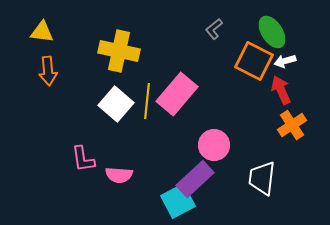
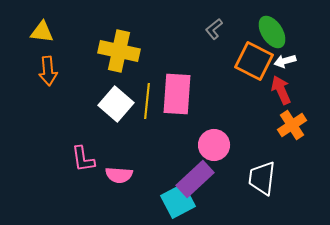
pink rectangle: rotated 36 degrees counterclockwise
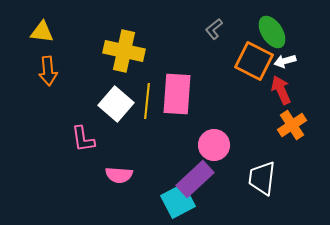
yellow cross: moved 5 px right
pink L-shape: moved 20 px up
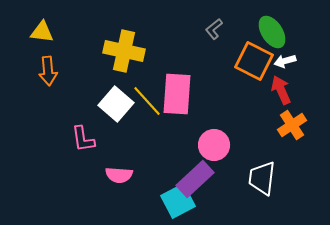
yellow line: rotated 48 degrees counterclockwise
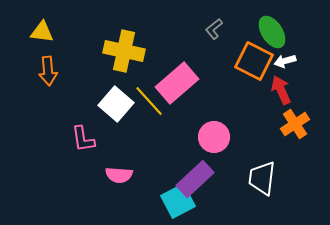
pink rectangle: moved 11 px up; rotated 45 degrees clockwise
yellow line: moved 2 px right
orange cross: moved 3 px right, 1 px up
pink circle: moved 8 px up
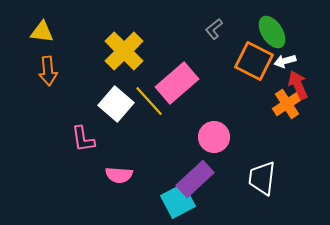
yellow cross: rotated 33 degrees clockwise
red arrow: moved 17 px right, 5 px up
orange cross: moved 8 px left, 20 px up
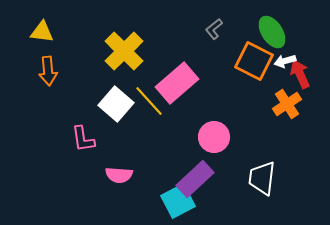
red arrow: moved 2 px right, 11 px up
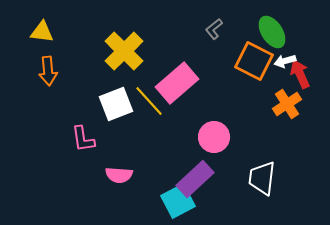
white square: rotated 28 degrees clockwise
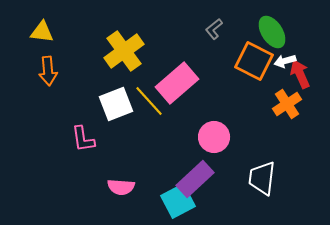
yellow cross: rotated 9 degrees clockwise
pink semicircle: moved 2 px right, 12 px down
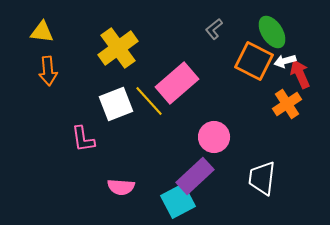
yellow cross: moved 6 px left, 3 px up
purple rectangle: moved 3 px up
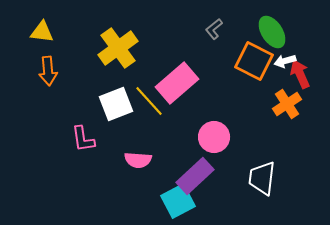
pink semicircle: moved 17 px right, 27 px up
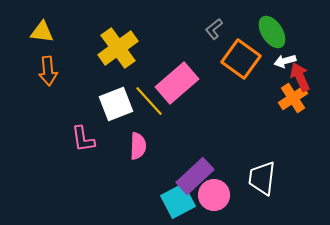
orange square: moved 13 px left, 2 px up; rotated 9 degrees clockwise
red arrow: moved 3 px down
orange cross: moved 6 px right, 6 px up
pink circle: moved 58 px down
pink semicircle: moved 14 px up; rotated 92 degrees counterclockwise
